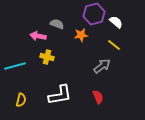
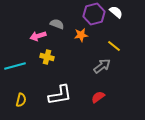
white semicircle: moved 10 px up
pink arrow: rotated 28 degrees counterclockwise
yellow line: moved 1 px down
red semicircle: rotated 104 degrees counterclockwise
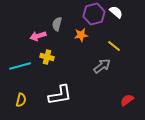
gray semicircle: rotated 96 degrees counterclockwise
cyan line: moved 5 px right
red semicircle: moved 29 px right, 3 px down
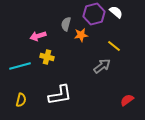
gray semicircle: moved 9 px right
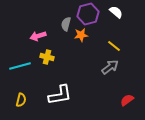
purple hexagon: moved 6 px left
gray arrow: moved 8 px right, 1 px down
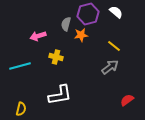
yellow cross: moved 9 px right
yellow semicircle: moved 9 px down
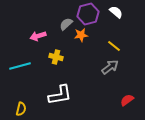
gray semicircle: rotated 32 degrees clockwise
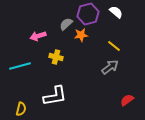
white L-shape: moved 5 px left, 1 px down
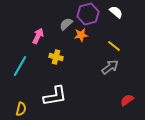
pink arrow: rotated 133 degrees clockwise
cyan line: rotated 45 degrees counterclockwise
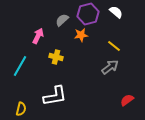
gray semicircle: moved 4 px left, 4 px up
